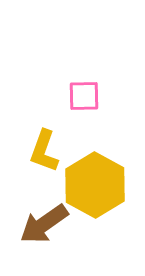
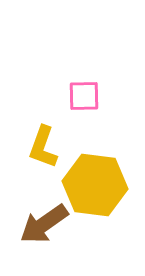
yellow L-shape: moved 1 px left, 4 px up
yellow hexagon: rotated 22 degrees counterclockwise
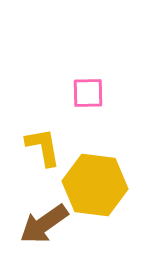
pink square: moved 4 px right, 3 px up
yellow L-shape: rotated 150 degrees clockwise
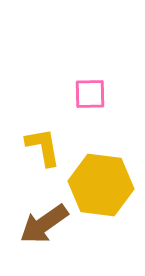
pink square: moved 2 px right, 1 px down
yellow hexagon: moved 6 px right
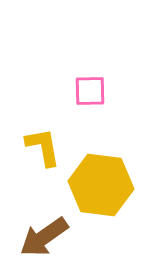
pink square: moved 3 px up
brown arrow: moved 13 px down
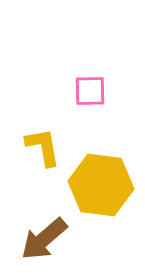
brown arrow: moved 2 px down; rotated 6 degrees counterclockwise
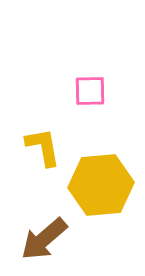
yellow hexagon: rotated 12 degrees counterclockwise
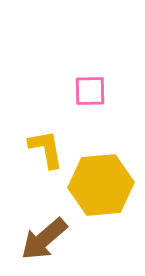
yellow L-shape: moved 3 px right, 2 px down
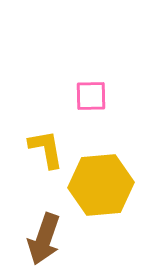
pink square: moved 1 px right, 5 px down
brown arrow: rotated 30 degrees counterclockwise
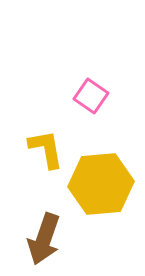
pink square: rotated 36 degrees clockwise
yellow hexagon: moved 1 px up
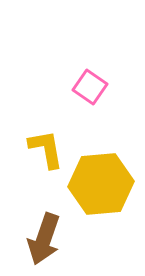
pink square: moved 1 px left, 9 px up
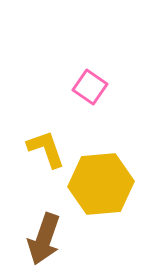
yellow L-shape: rotated 9 degrees counterclockwise
